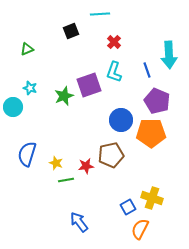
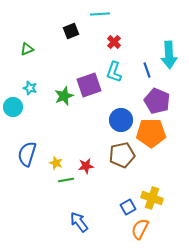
brown pentagon: moved 11 px right
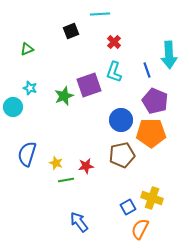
purple pentagon: moved 2 px left
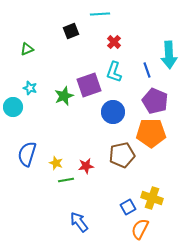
blue circle: moved 8 px left, 8 px up
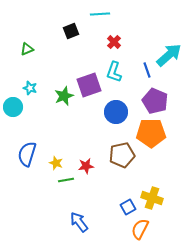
cyan arrow: rotated 128 degrees counterclockwise
blue circle: moved 3 px right
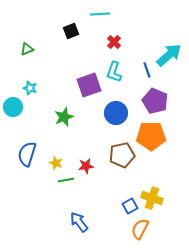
green star: moved 21 px down
blue circle: moved 1 px down
orange pentagon: moved 3 px down
blue square: moved 2 px right, 1 px up
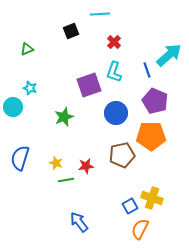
blue semicircle: moved 7 px left, 4 px down
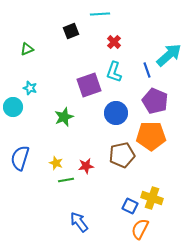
blue square: rotated 35 degrees counterclockwise
